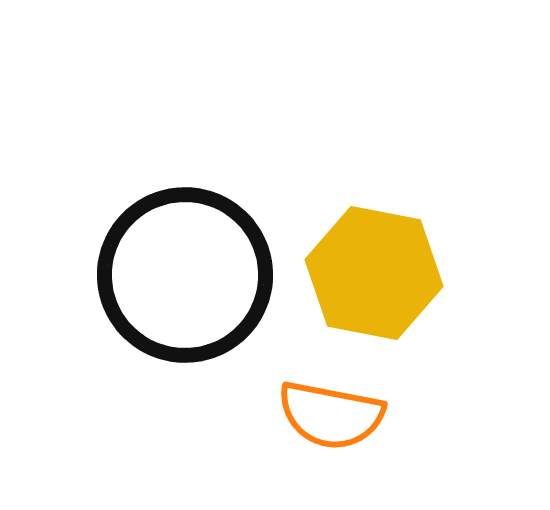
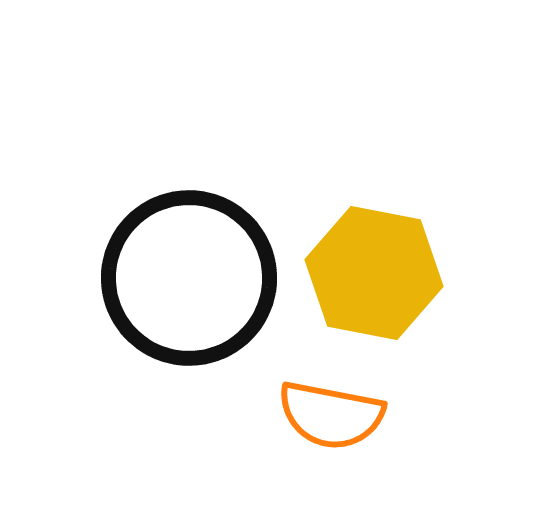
black circle: moved 4 px right, 3 px down
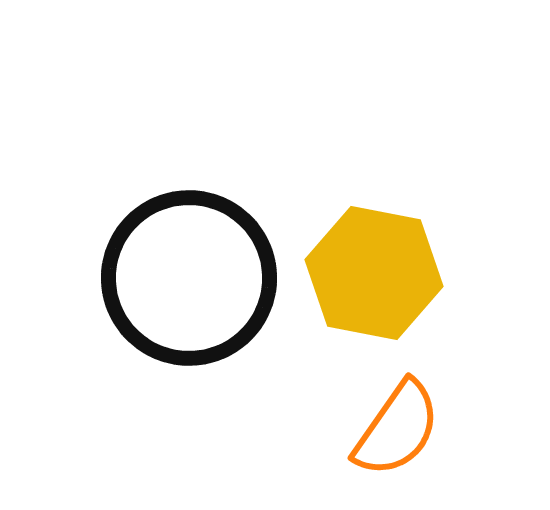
orange semicircle: moved 66 px right, 14 px down; rotated 66 degrees counterclockwise
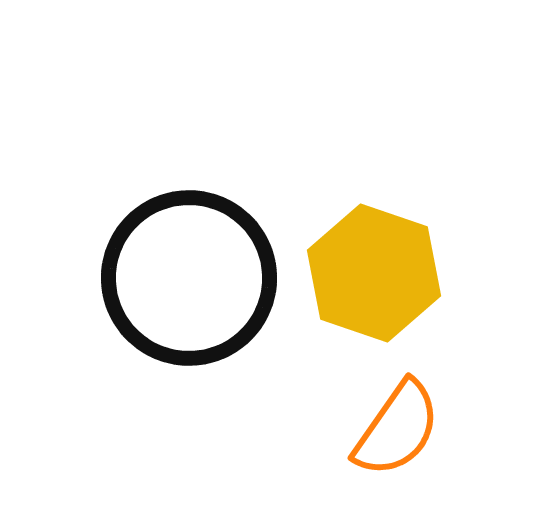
yellow hexagon: rotated 8 degrees clockwise
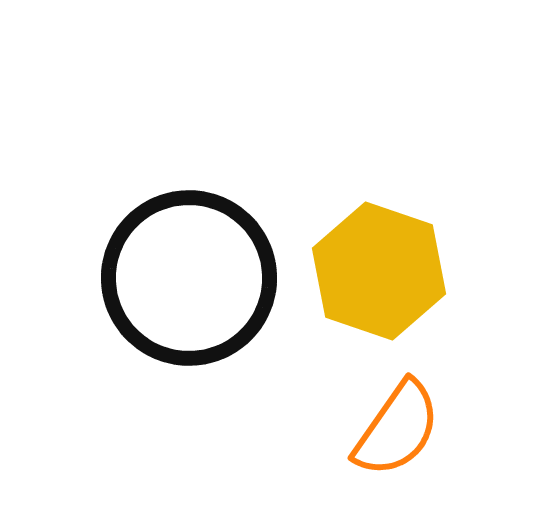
yellow hexagon: moved 5 px right, 2 px up
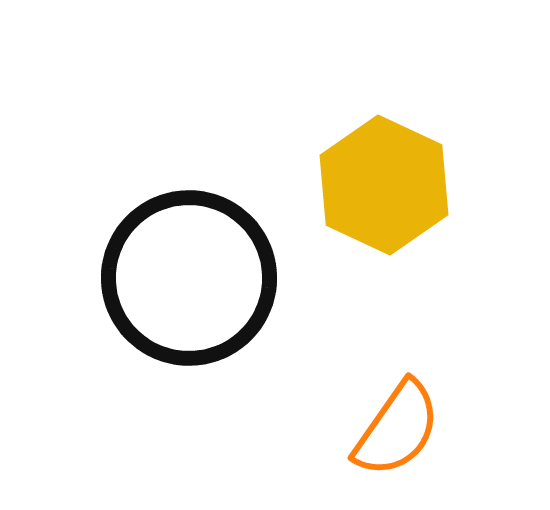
yellow hexagon: moved 5 px right, 86 px up; rotated 6 degrees clockwise
